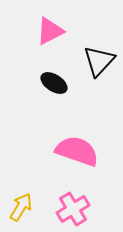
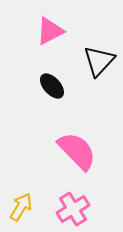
black ellipse: moved 2 px left, 3 px down; rotated 16 degrees clockwise
pink semicircle: rotated 27 degrees clockwise
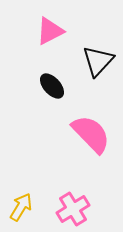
black triangle: moved 1 px left
pink semicircle: moved 14 px right, 17 px up
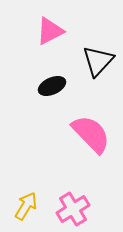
black ellipse: rotated 72 degrees counterclockwise
yellow arrow: moved 5 px right, 1 px up
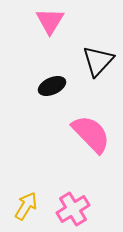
pink triangle: moved 10 px up; rotated 32 degrees counterclockwise
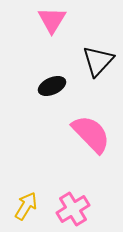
pink triangle: moved 2 px right, 1 px up
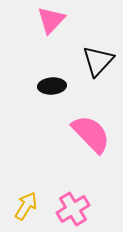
pink triangle: moved 1 px left; rotated 12 degrees clockwise
black ellipse: rotated 20 degrees clockwise
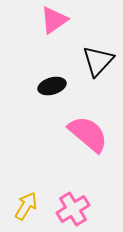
pink triangle: moved 3 px right; rotated 12 degrees clockwise
black ellipse: rotated 12 degrees counterclockwise
pink semicircle: moved 3 px left; rotated 6 degrees counterclockwise
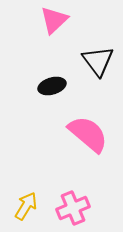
pink triangle: rotated 8 degrees counterclockwise
black triangle: rotated 20 degrees counterclockwise
pink cross: moved 1 px up; rotated 8 degrees clockwise
